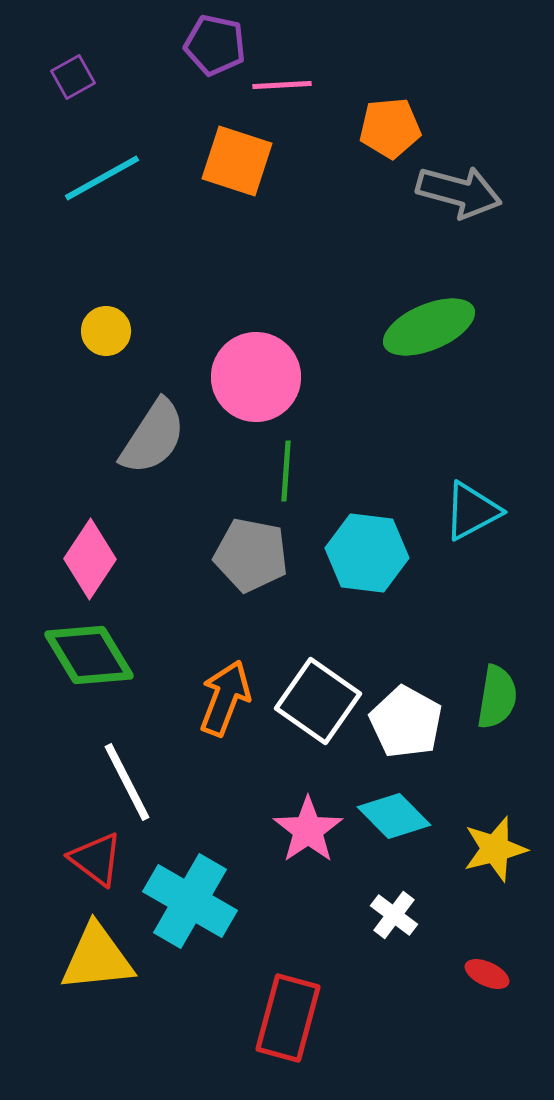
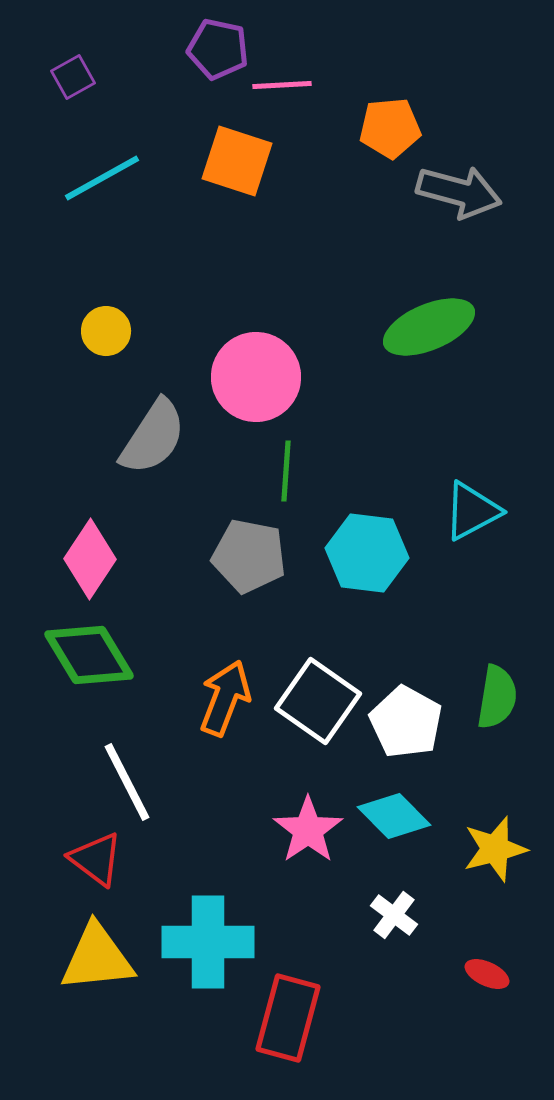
purple pentagon: moved 3 px right, 4 px down
gray pentagon: moved 2 px left, 1 px down
cyan cross: moved 18 px right, 41 px down; rotated 30 degrees counterclockwise
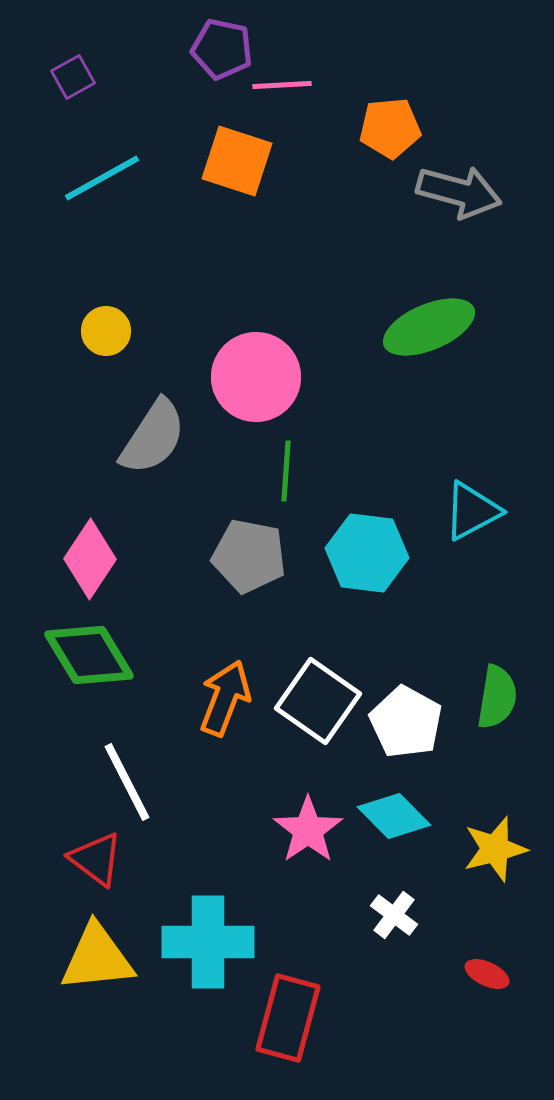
purple pentagon: moved 4 px right
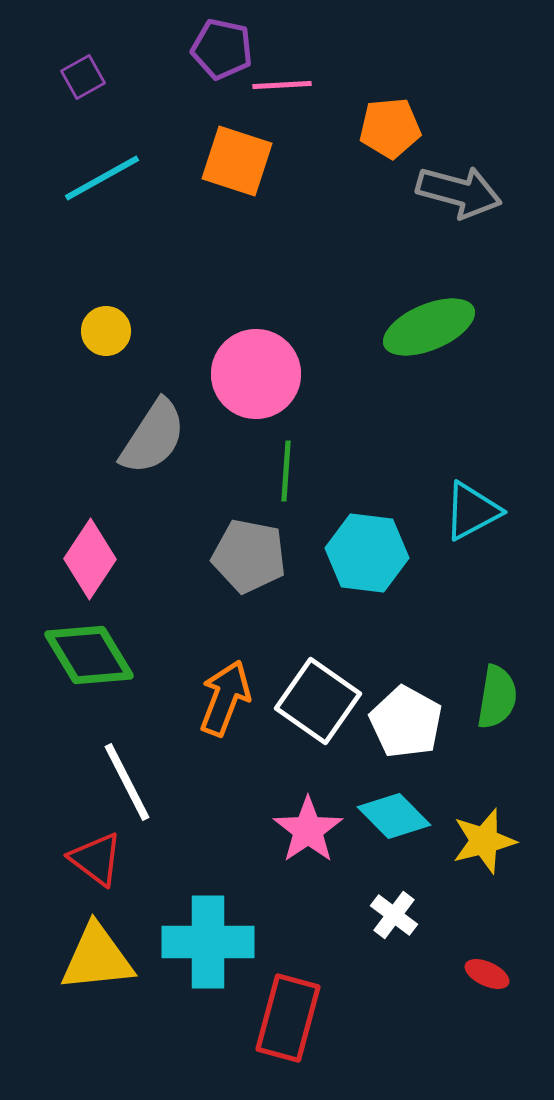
purple square: moved 10 px right
pink circle: moved 3 px up
yellow star: moved 11 px left, 8 px up
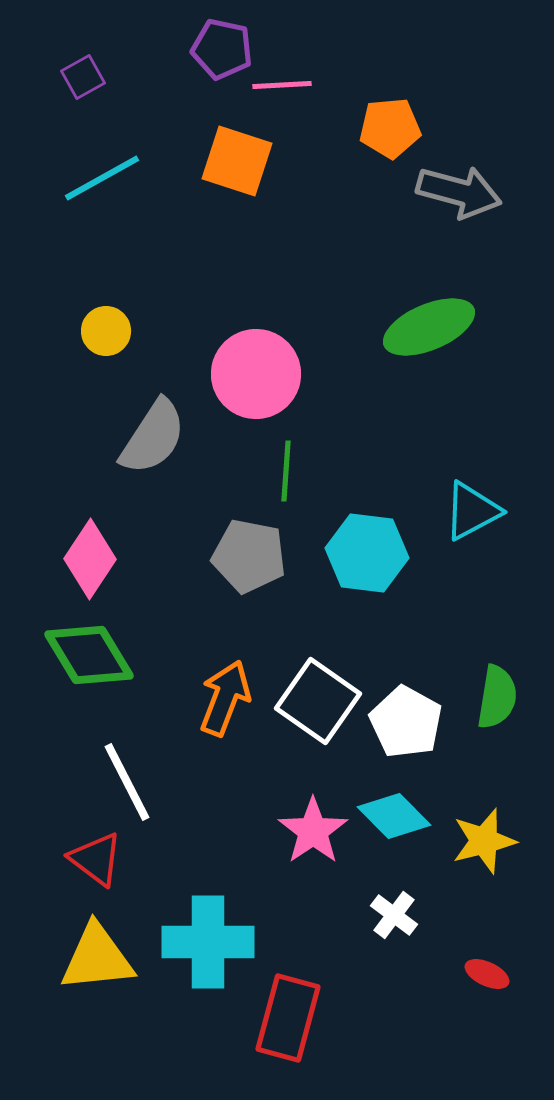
pink star: moved 5 px right, 1 px down
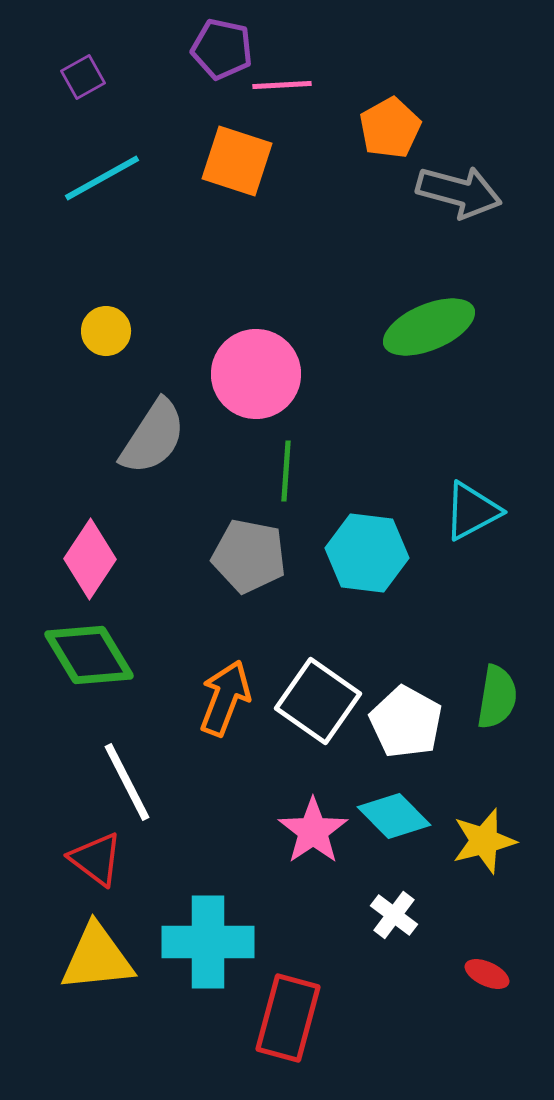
orange pentagon: rotated 24 degrees counterclockwise
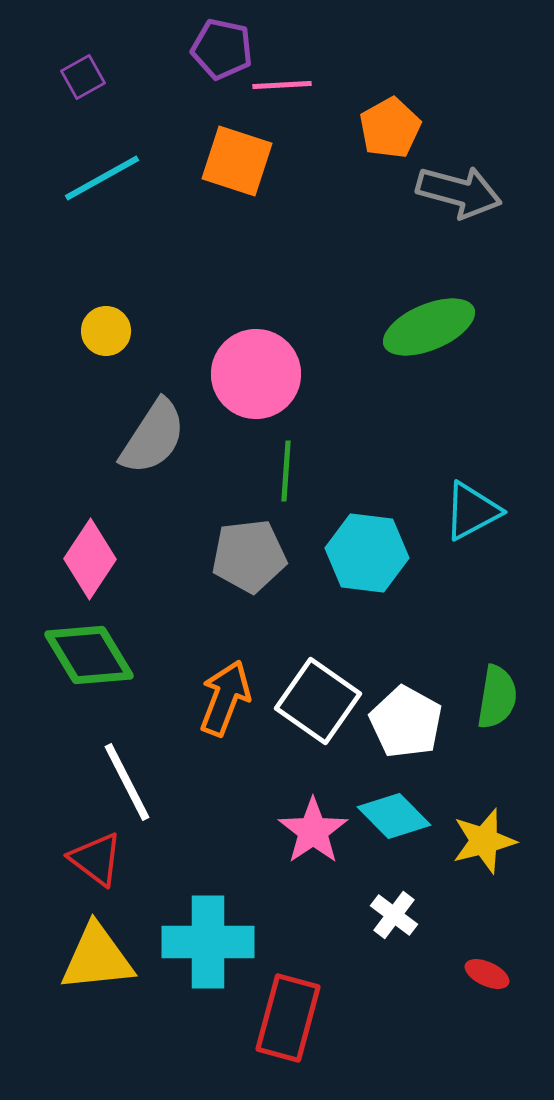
gray pentagon: rotated 18 degrees counterclockwise
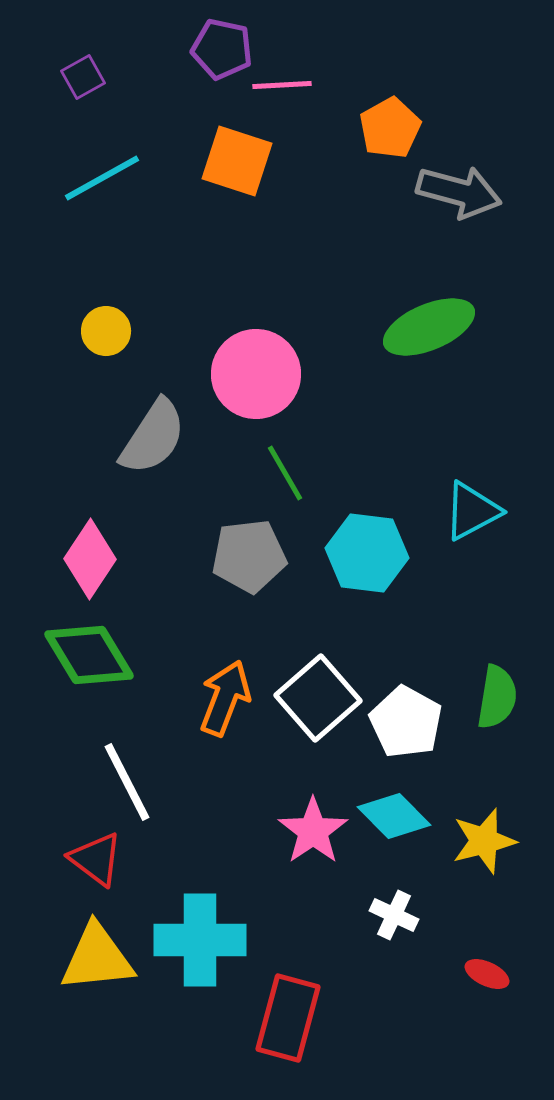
green line: moved 1 px left, 2 px down; rotated 34 degrees counterclockwise
white square: moved 3 px up; rotated 14 degrees clockwise
white cross: rotated 12 degrees counterclockwise
cyan cross: moved 8 px left, 2 px up
